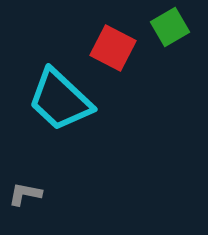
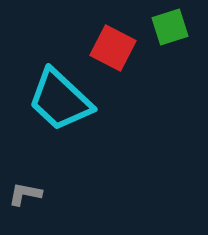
green square: rotated 12 degrees clockwise
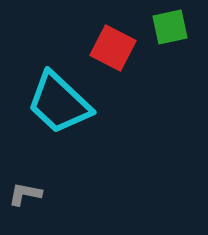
green square: rotated 6 degrees clockwise
cyan trapezoid: moved 1 px left, 3 px down
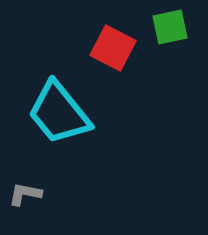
cyan trapezoid: moved 10 px down; rotated 8 degrees clockwise
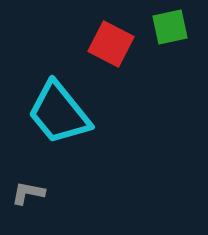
red square: moved 2 px left, 4 px up
gray L-shape: moved 3 px right, 1 px up
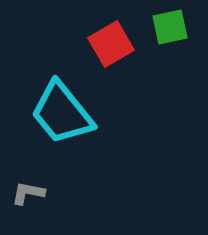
red square: rotated 33 degrees clockwise
cyan trapezoid: moved 3 px right
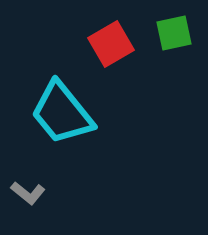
green square: moved 4 px right, 6 px down
gray L-shape: rotated 152 degrees counterclockwise
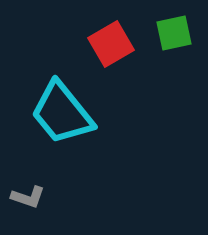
gray L-shape: moved 4 px down; rotated 20 degrees counterclockwise
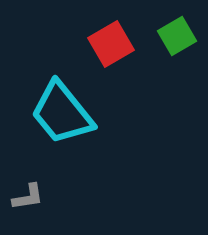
green square: moved 3 px right, 3 px down; rotated 18 degrees counterclockwise
gray L-shape: rotated 28 degrees counterclockwise
